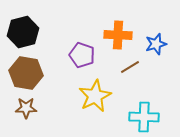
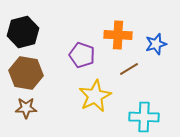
brown line: moved 1 px left, 2 px down
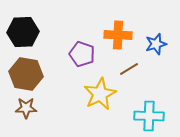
black hexagon: rotated 12 degrees clockwise
purple pentagon: moved 1 px up
brown hexagon: moved 1 px down
yellow star: moved 5 px right, 2 px up
cyan cross: moved 5 px right, 1 px up
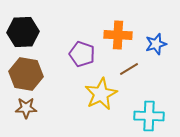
yellow star: moved 1 px right
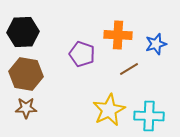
yellow star: moved 8 px right, 16 px down
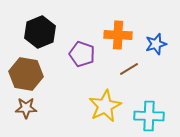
black hexagon: moved 17 px right; rotated 20 degrees counterclockwise
yellow star: moved 4 px left, 4 px up
